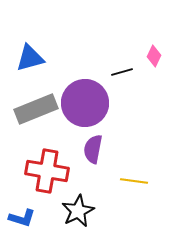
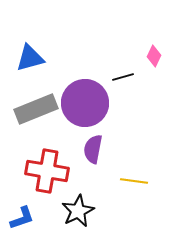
black line: moved 1 px right, 5 px down
blue L-shape: rotated 36 degrees counterclockwise
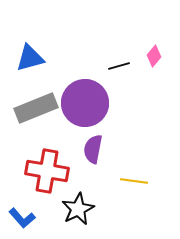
pink diamond: rotated 15 degrees clockwise
black line: moved 4 px left, 11 px up
gray rectangle: moved 1 px up
black star: moved 2 px up
blue L-shape: rotated 68 degrees clockwise
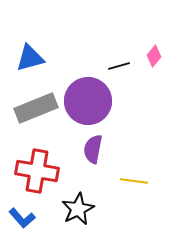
purple circle: moved 3 px right, 2 px up
red cross: moved 10 px left
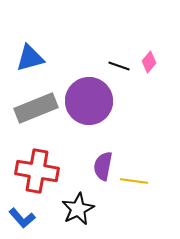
pink diamond: moved 5 px left, 6 px down
black line: rotated 35 degrees clockwise
purple circle: moved 1 px right
purple semicircle: moved 10 px right, 17 px down
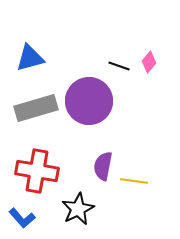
gray rectangle: rotated 6 degrees clockwise
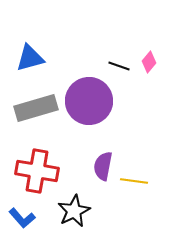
black star: moved 4 px left, 2 px down
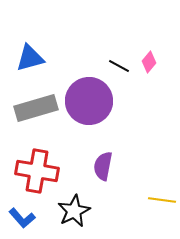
black line: rotated 10 degrees clockwise
yellow line: moved 28 px right, 19 px down
